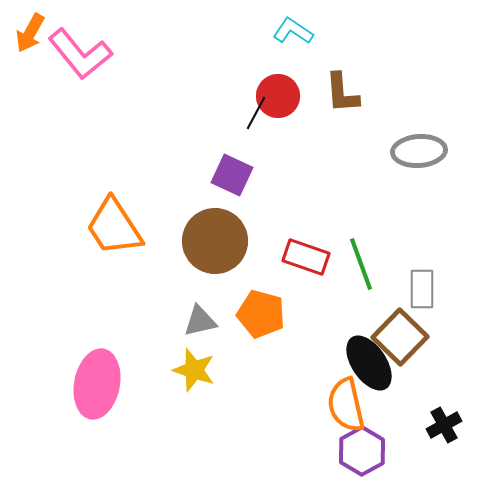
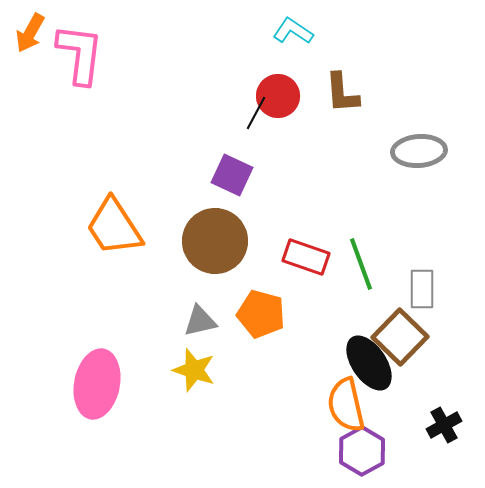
pink L-shape: rotated 134 degrees counterclockwise
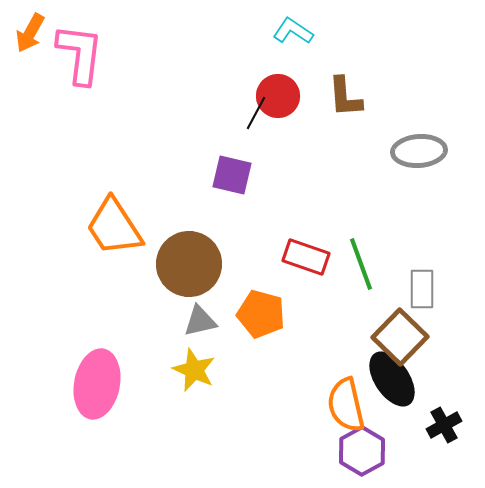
brown L-shape: moved 3 px right, 4 px down
purple square: rotated 12 degrees counterclockwise
brown circle: moved 26 px left, 23 px down
black ellipse: moved 23 px right, 16 px down
yellow star: rotated 6 degrees clockwise
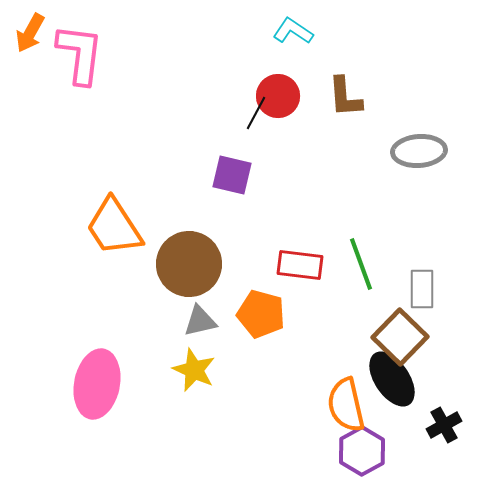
red rectangle: moved 6 px left, 8 px down; rotated 12 degrees counterclockwise
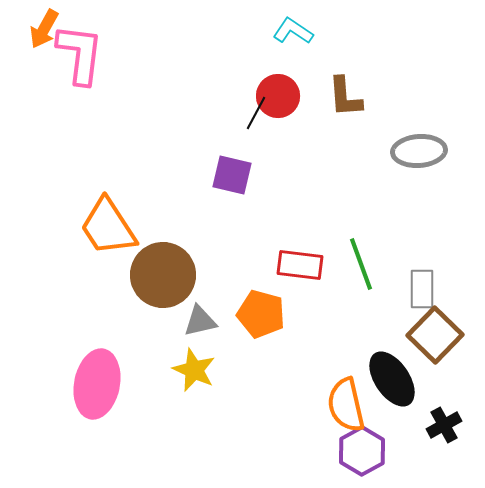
orange arrow: moved 14 px right, 4 px up
orange trapezoid: moved 6 px left
brown circle: moved 26 px left, 11 px down
brown square: moved 35 px right, 2 px up
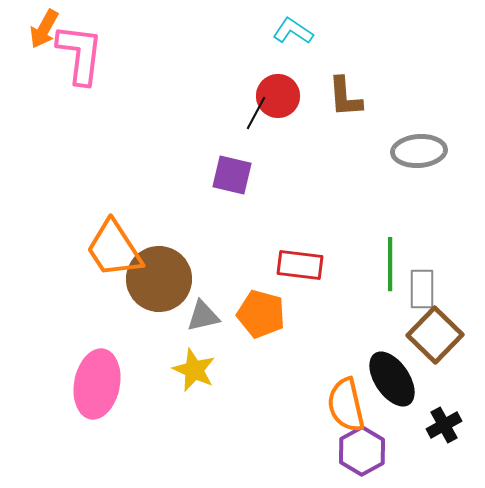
orange trapezoid: moved 6 px right, 22 px down
green line: moved 29 px right; rotated 20 degrees clockwise
brown circle: moved 4 px left, 4 px down
gray triangle: moved 3 px right, 5 px up
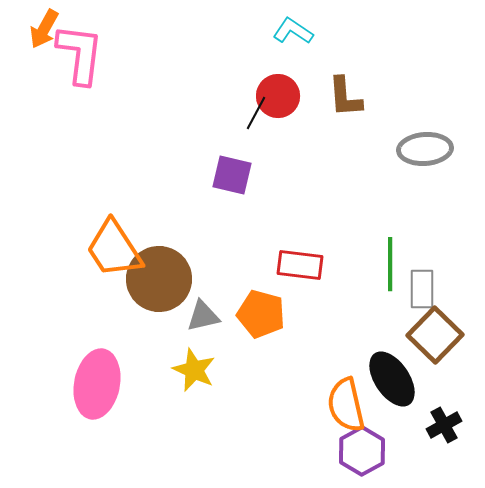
gray ellipse: moved 6 px right, 2 px up
